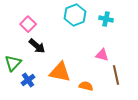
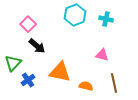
brown line: moved 2 px left, 8 px down
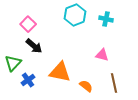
black arrow: moved 3 px left
orange semicircle: rotated 24 degrees clockwise
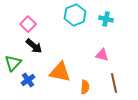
orange semicircle: moved 1 px left, 1 px down; rotated 56 degrees clockwise
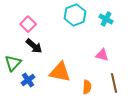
cyan cross: rotated 16 degrees clockwise
orange semicircle: moved 2 px right
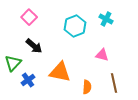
cyan hexagon: moved 11 px down
pink square: moved 1 px right, 7 px up
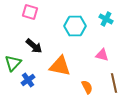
pink square: moved 1 px right, 5 px up; rotated 28 degrees counterclockwise
cyan hexagon: rotated 20 degrees clockwise
orange triangle: moved 6 px up
orange semicircle: rotated 32 degrees counterclockwise
